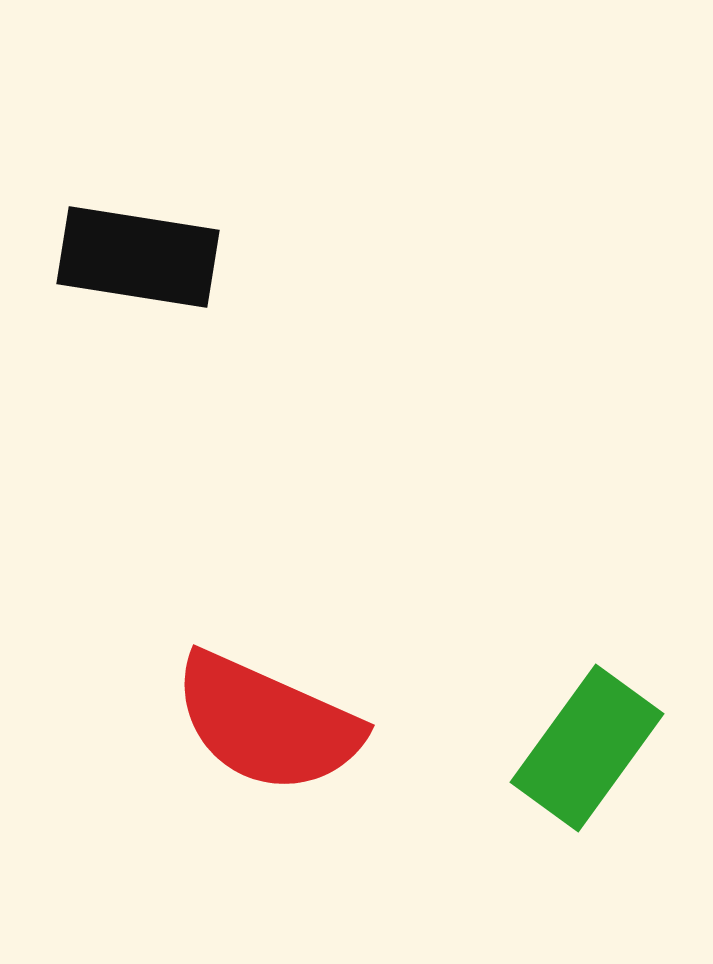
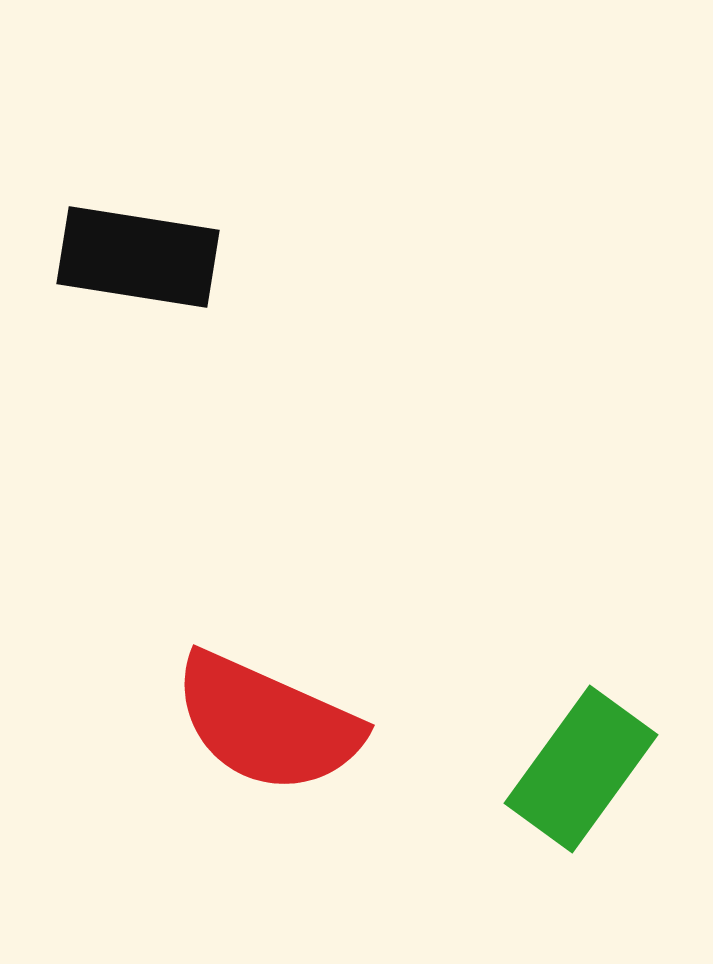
green rectangle: moved 6 px left, 21 px down
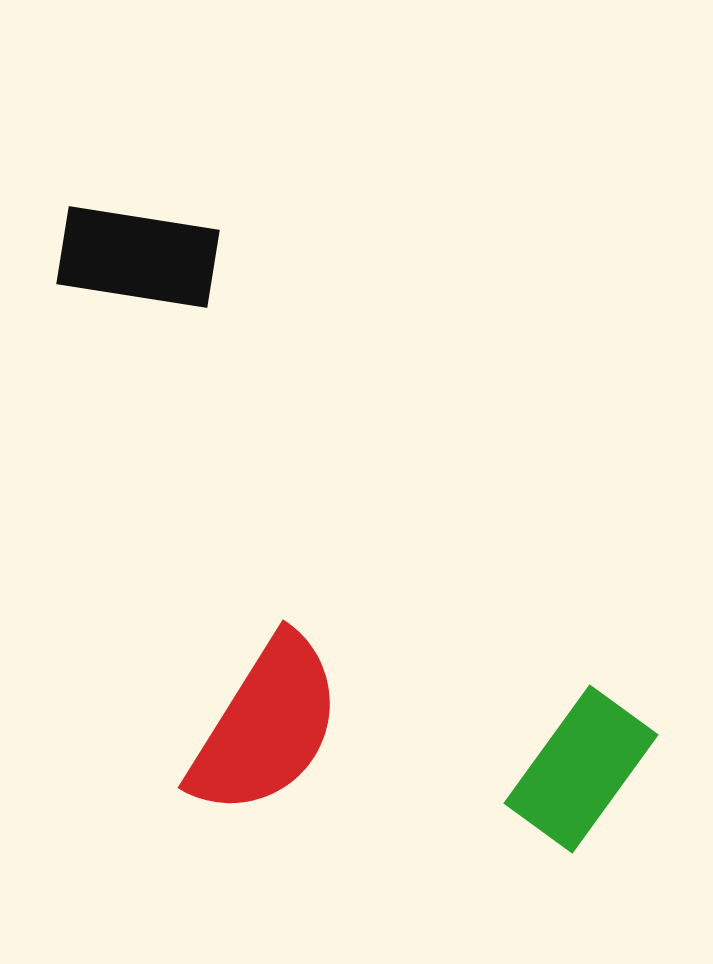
red semicircle: moved 1 px left, 3 px down; rotated 82 degrees counterclockwise
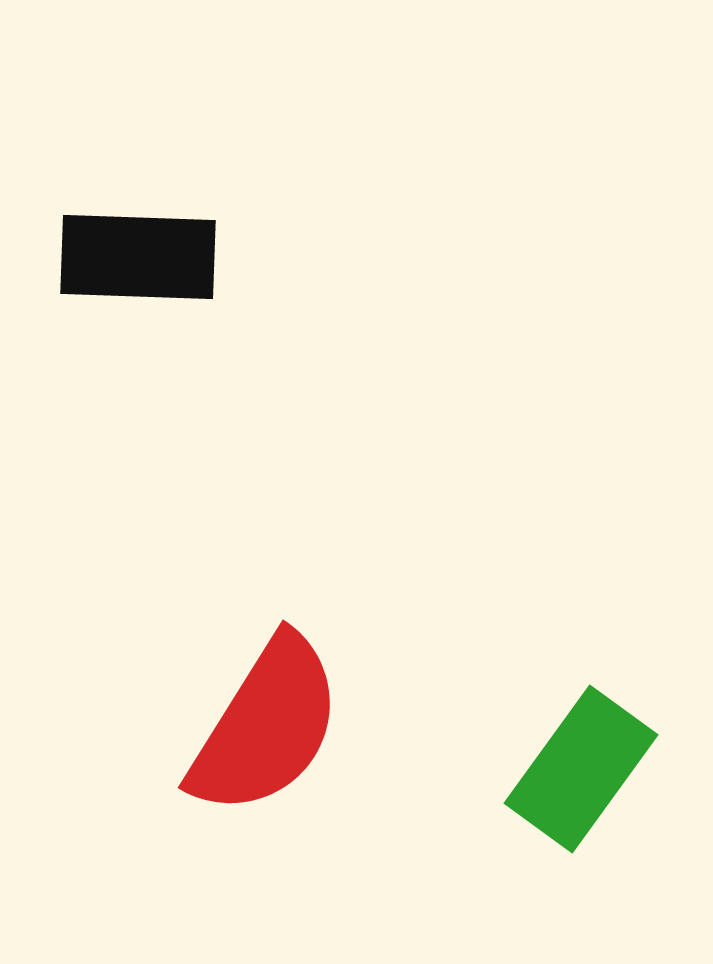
black rectangle: rotated 7 degrees counterclockwise
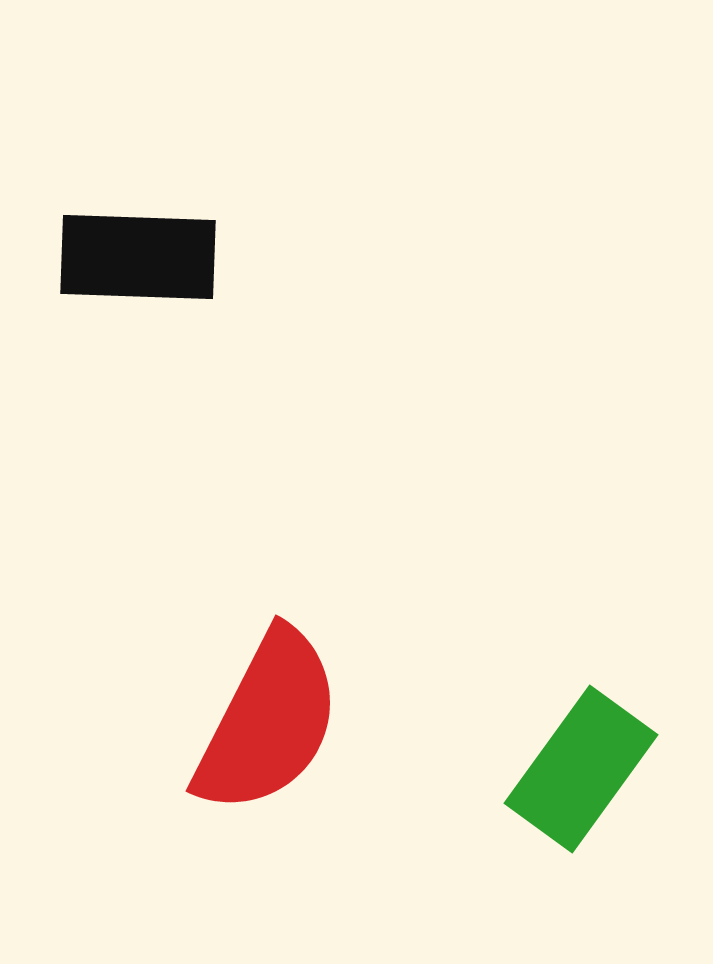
red semicircle: moved 2 px right, 4 px up; rotated 5 degrees counterclockwise
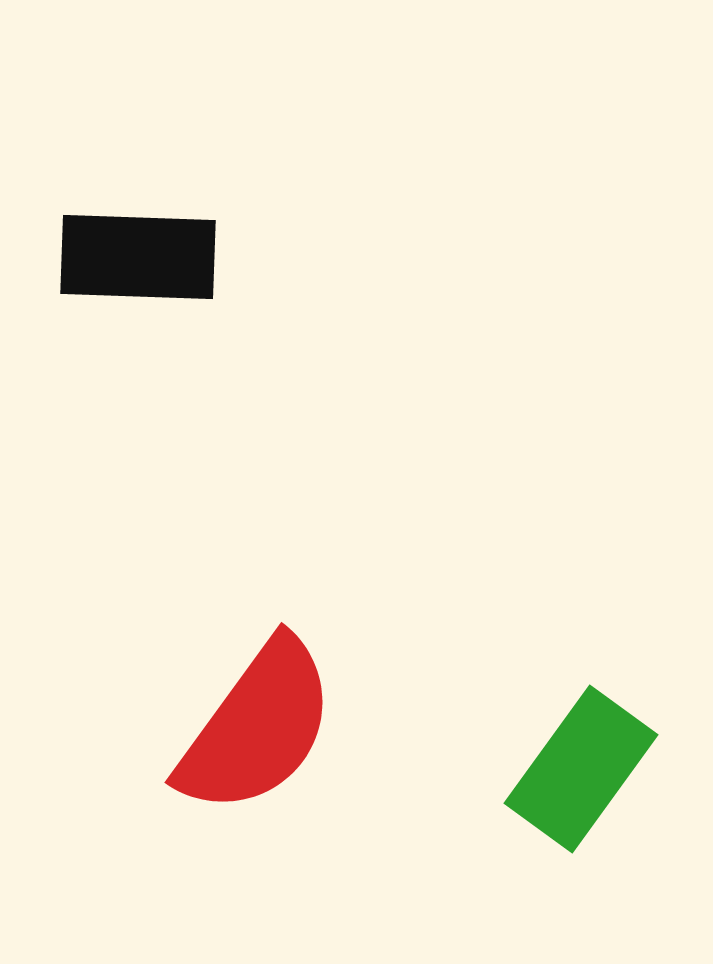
red semicircle: moved 11 px left, 5 px down; rotated 9 degrees clockwise
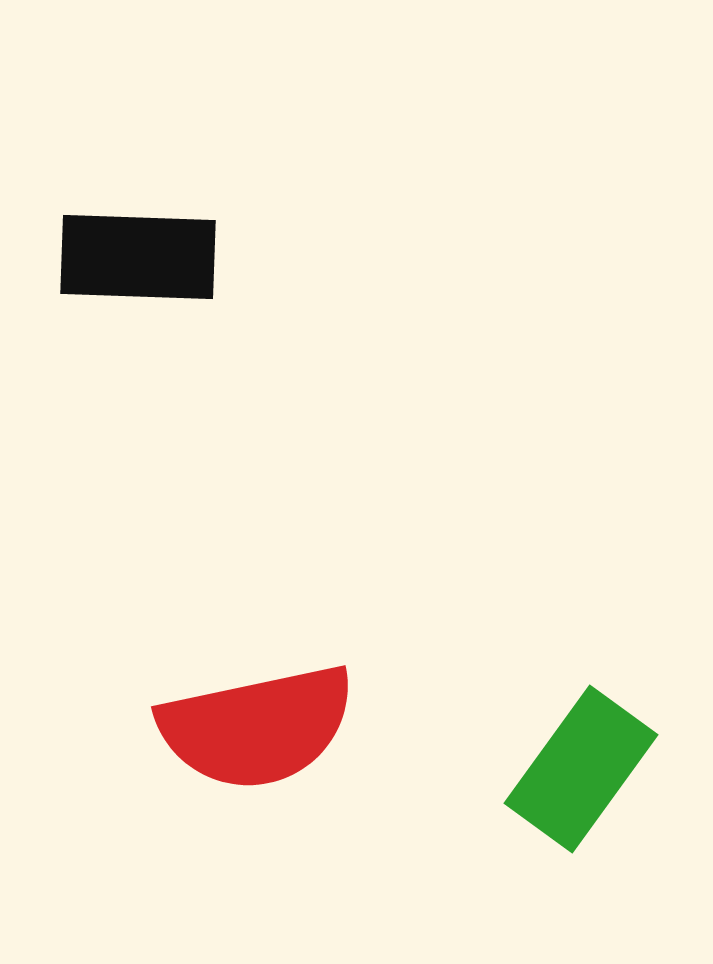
red semicircle: rotated 42 degrees clockwise
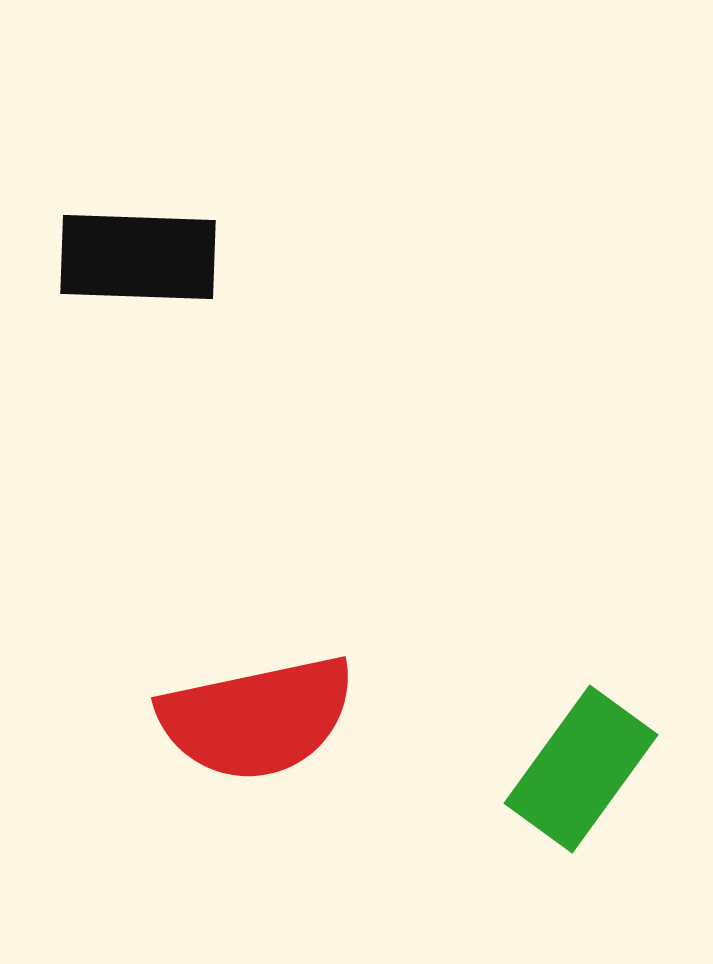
red semicircle: moved 9 px up
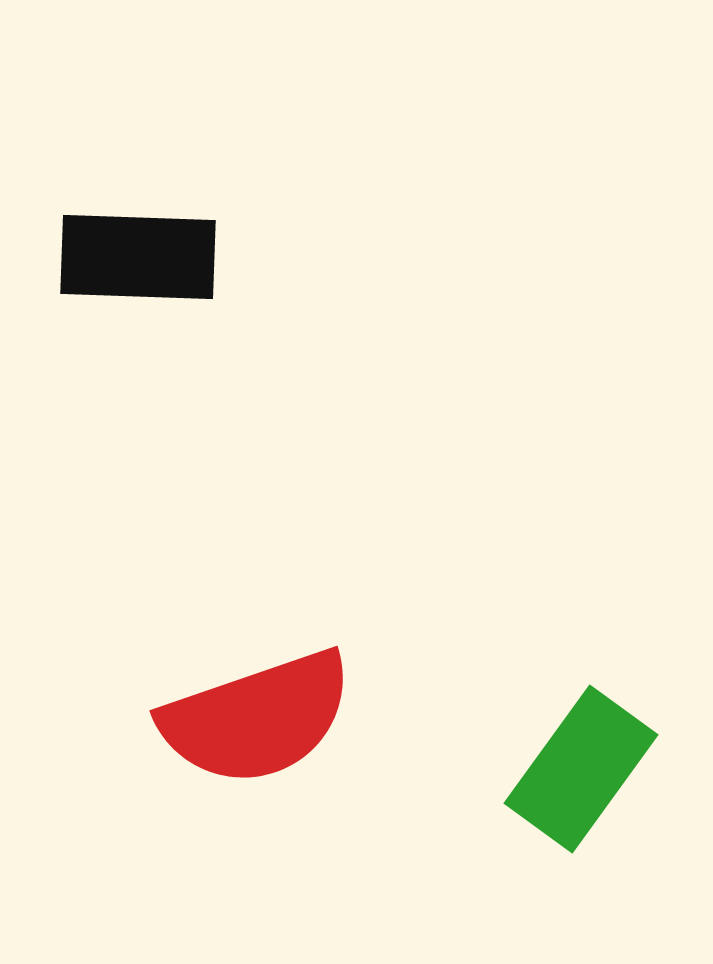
red semicircle: rotated 7 degrees counterclockwise
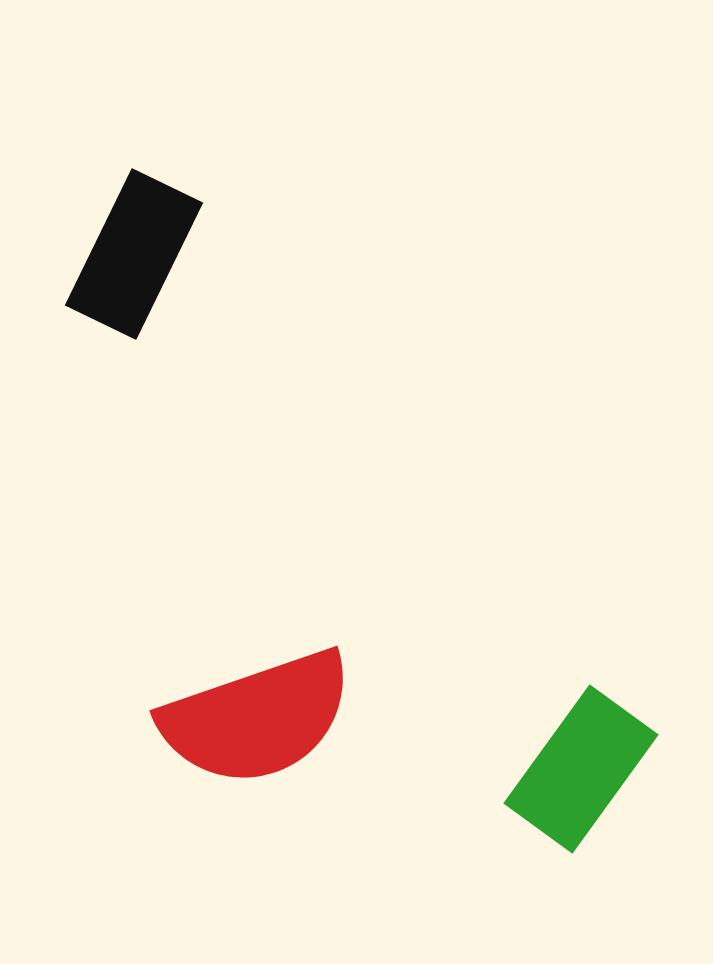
black rectangle: moved 4 px left, 3 px up; rotated 66 degrees counterclockwise
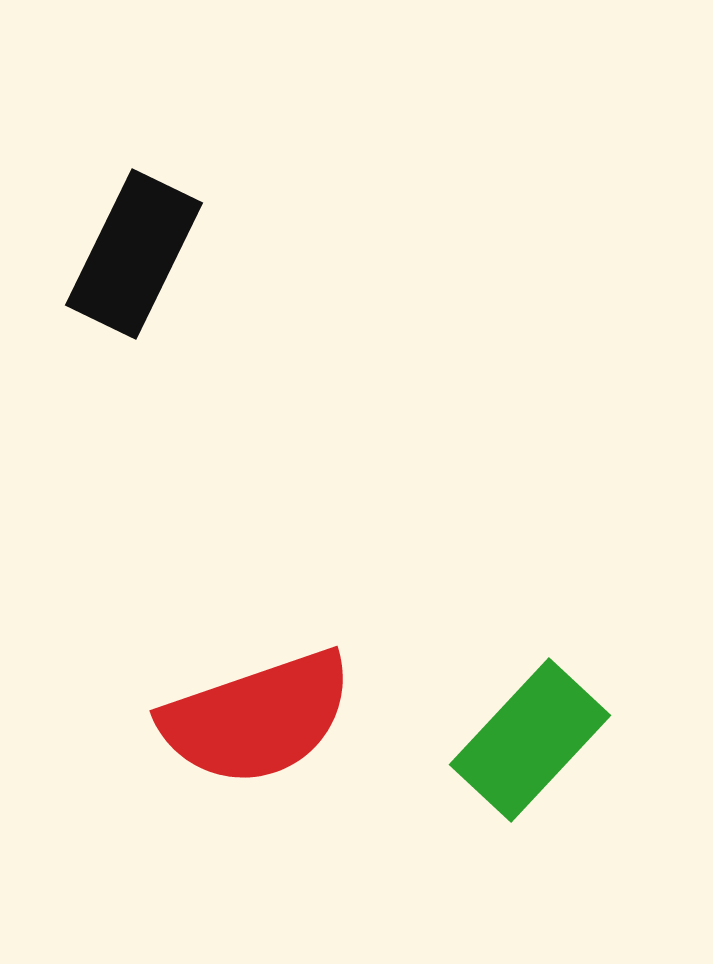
green rectangle: moved 51 px left, 29 px up; rotated 7 degrees clockwise
